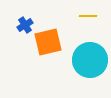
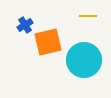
cyan circle: moved 6 px left
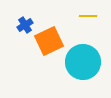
orange square: moved 1 px right, 1 px up; rotated 12 degrees counterclockwise
cyan circle: moved 1 px left, 2 px down
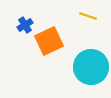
yellow line: rotated 18 degrees clockwise
cyan circle: moved 8 px right, 5 px down
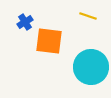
blue cross: moved 3 px up
orange square: rotated 32 degrees clockwise
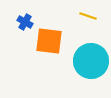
blue cross: rotated 28 degrees counterclockwise
cyan circle: moved 6 px up
